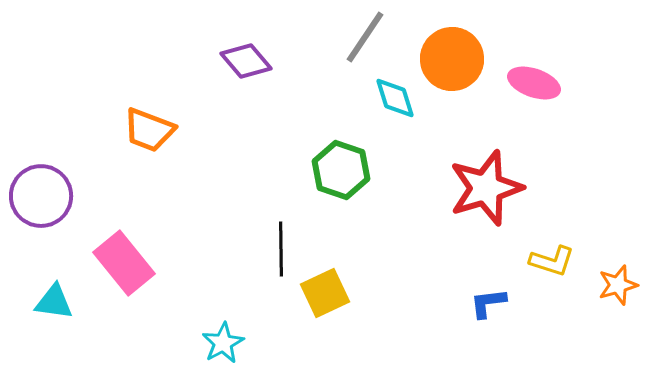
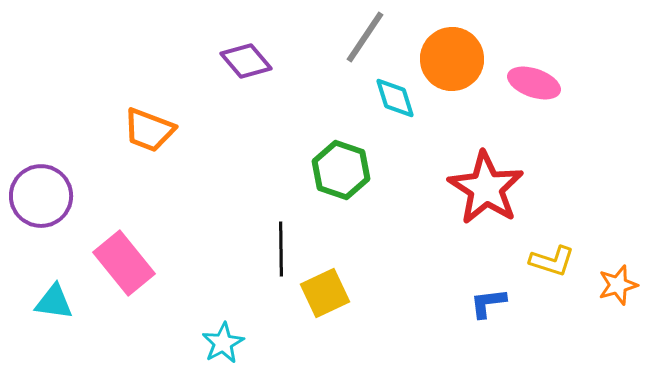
red star: rotated 22 degrees counterclockwise
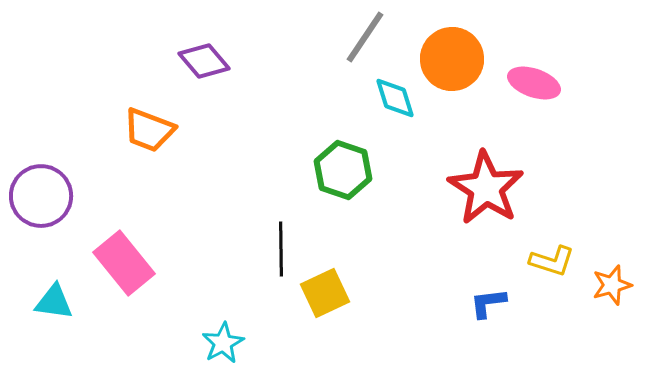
purple diamond: moved 42 px left
green hexagon: moved 2 px right
orange star: moved 6 px left
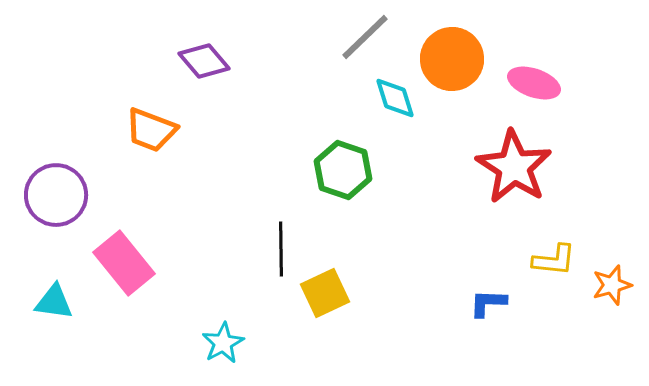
gray line: rotated 12 degrees clockwise
orange trapezoid: moved 2 px right
red star: moved 28 px right, 21 px up
purple circle: moved 15 px right, 1 px up
yellow L-shape: moved 2 px right, 1 px up; rotated 12 degrees counterclockwise
blue L-shape: rotated 9 degrees clockwise
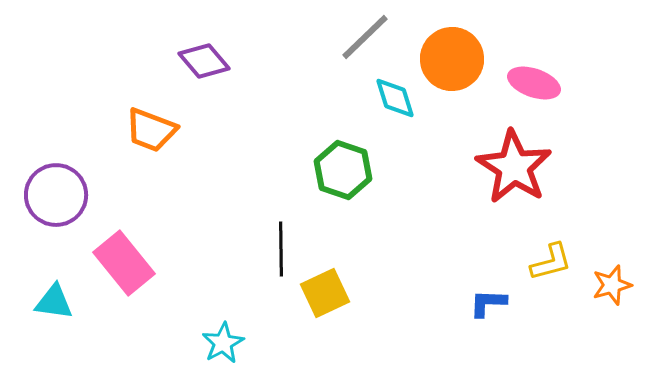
yellow L-shape: moved 3 px left, 2 px down; rotated 21 degrees counterclockwise
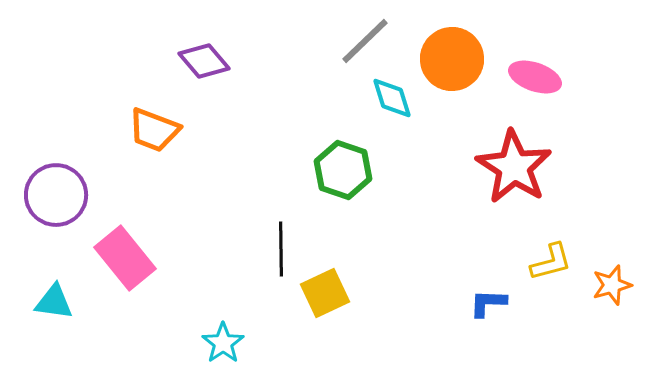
gray line: moved 4 px down
pink ellipse: moved 1 px right, 6 px up
cyan diamond: moved 3 px left
orange trapezoid: moved 3 px right
pink rectangle: moved 1 px right, 5 px up
cyan star: rotated 6 degrees counterclockwise
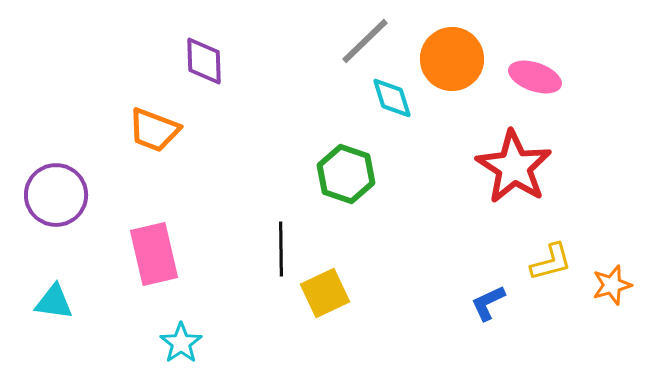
purple diamond: rotated 39 degrees clockwise
green hexagon: moved 3 px right, 4 px down
pink rectangle: moved 29 px right, 4 px up; rotated 26 degrees clockwise
blue L-shape: rotated 27 degrees counterclockwise
cyan star: moved 42 px left
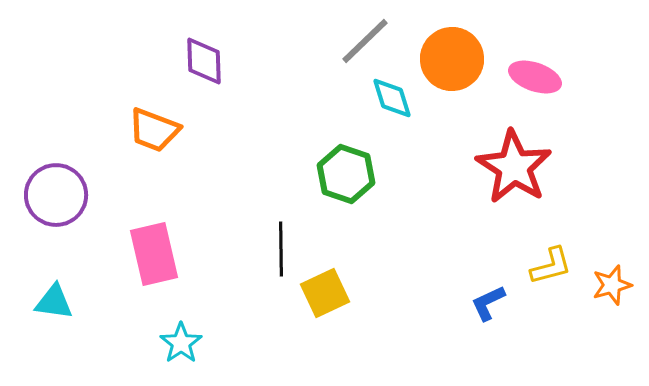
yellow L-shape: moved 4 px down
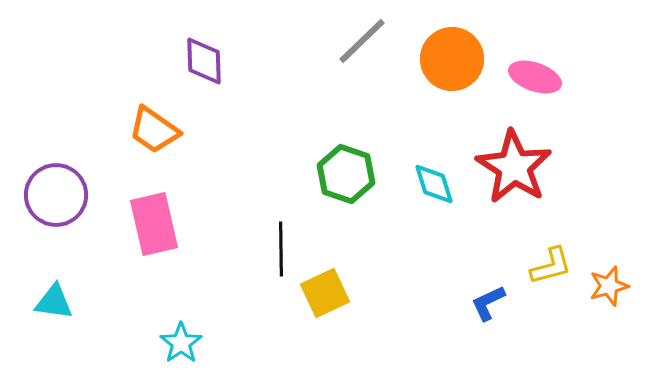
gray line: moved 3 px left
cyan diamond: moved 42 px right, 86 px down
orange trapezoid: rotated 14 degrees clockwise
pink rectangle: moved 30 px up
orange star: moved 3 px left, 1 px down
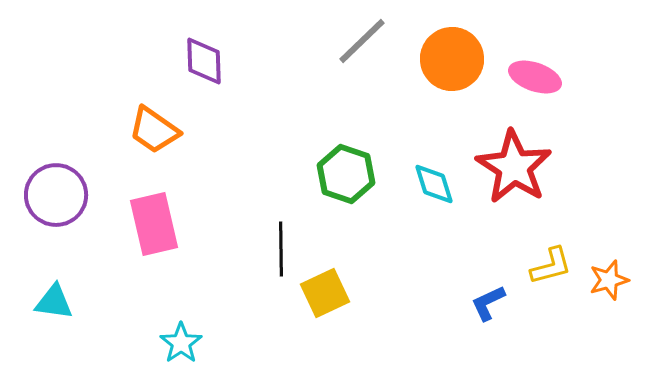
orange star: moved 6 px up
